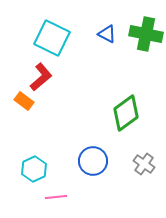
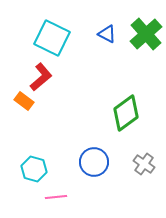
green cross: rotated 36 degrees clockwise
blue circle: moved 1 px right, 1 px down
cyan hexagon: rotated 20 degrees counterclockwise
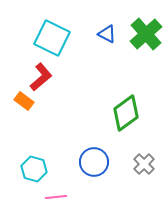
gray cross: rotated 10 degrees clockwise
